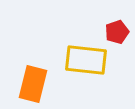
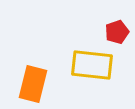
yellow rectangle: moved 6 px right, 5 px down
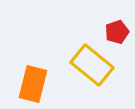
yellow rectangle: rotated 33 degrees clockwise
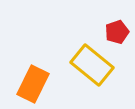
orange rectangle: rotated 12 degrees clockwise
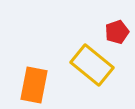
orange rectangle: moved 1 px right, 1 px down; rotated 15 degrees counterclockwise
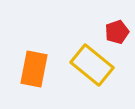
orange rectangle: moved 16 px up
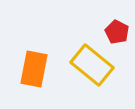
red pentagon: rotated 25 degrees counterclockwise
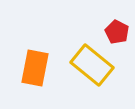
orange rectangle: moved 1 px right, 1 px up
